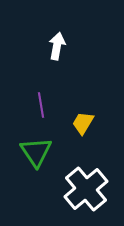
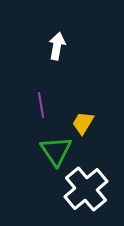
green triangle: moved 20 px right, 1 px up
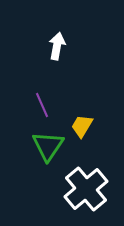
purple line: moved 1 px right; rotated 15 degrees counterclockwise
yellow trapezoid: moved 1 px left, 3 px down
green triangle: moved 8 px left, 5 px up; rotated 8 degrees clockwise
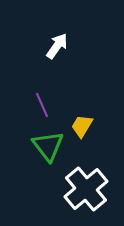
white arrow: rotated 24 degrees clockwise
green triangle: rotated 12 degrees counterclockwise
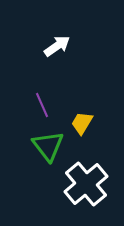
white arrow: rotated 20 degrees clockwise
yellow trapezoid: moved 3 px up
white cross: moved 5 px up
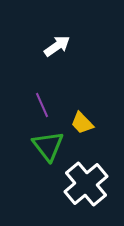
yellow trapezoid: rotated 75 degrees counterclockwise
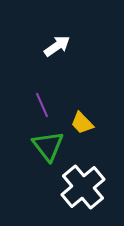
white cross: moved 3 px left, 3 px down
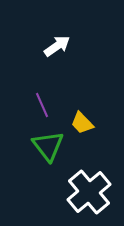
white cross: moved 6 px right, 5 px down
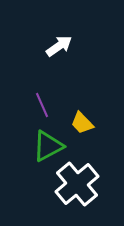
white arrow: moved 2 px right
green triangle: rotated 40 degrees clockwise
white cross: moved 12 px left, 8 px up
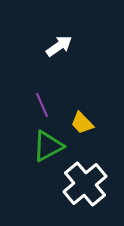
white cross: moved 8 px right
